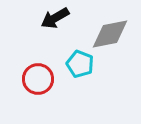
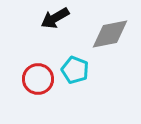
cyan pentagon: moved 5 px left, 6 px down
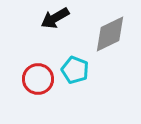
gray diamond: rotated 15 degrees counterclockwise
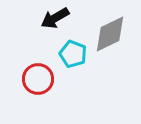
cyan pentagon: moved 2 px left, 16 px up
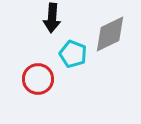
black arrow: moved 3 px left; rotated 56 degrees counterclockwise
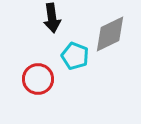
black arrow: rotated 12 degrees counterclockwise
cyan pentagon: moved 2 px right, 2 px down
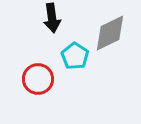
gray diamond: moved 1 px up
cyan pentagon: rotated 12 degrees clockwise
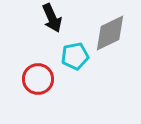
black arrow: rotated 16 degrees counterclockwise
cyan pentagon: rotated 28 degrees clockwise
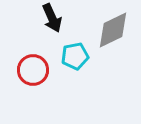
gray diamond: moved 3 px right, 3 px up
red circle: moved 5 px left, 9 px up
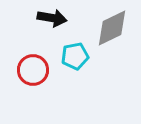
black arrow: rotated 56 degrees counterclockwise
gray diamond: moved 1 px left, 2 px up
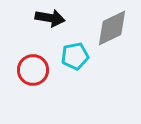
black arrow: moved 2 px left
